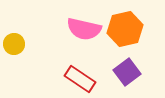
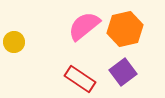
pink semicircle: moved 3 px up; rotated 128 degrees clockwise
yellow circle: moved 2 px up
purple square: moved 4 px left
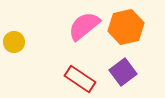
orange hexagon: moved 1 px right, 2 px up
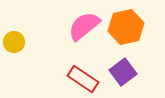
red rectangle: moved 3 px right
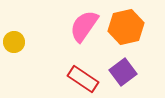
pink semicircle: rotated 16 degrees counterclockwise
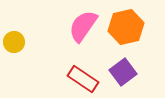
pink semicircle: moved 1 px left
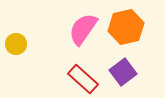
pink semicircle: moved 3 px down
yellow circle: moved 2 px right, 2 px down
red rectangle: rotated 8 degrees clockwise
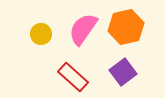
yellow circle: moved 25 px right, 10 px up
red rectangle: moved 10 px left, 2 px up
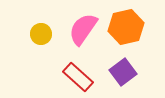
red rectangle: moved 5 px right
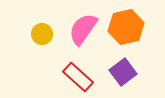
yellow circle: moved 1 px right
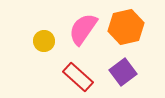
yellow circle: moved 2 px right, 7 px down
